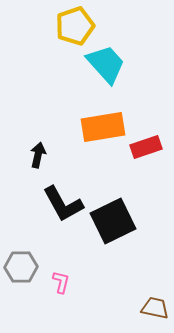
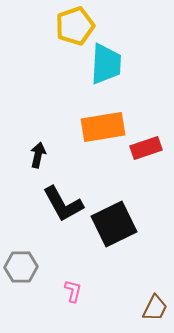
cyan trapezoid: rotated 45 degrees clockwise
red rectangle: moved 1 px down
black square: moved 1 px right, 3 px down
pink L-shape: moved 12 px right, 9 px down
brown trapezoid: rotated 104 degrees clockwise
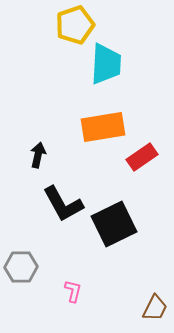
yellow pentagon: moved 1 px up
red rectangle: moved 4 px left, 9 px down; rotated 16 degrees counterclockwise
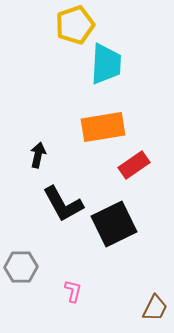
red rectangle: moved 8 px left, 8 px down
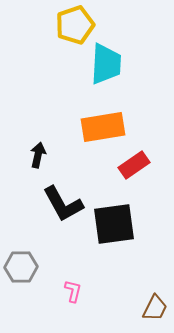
black square: rotated 18 degrees clockwise
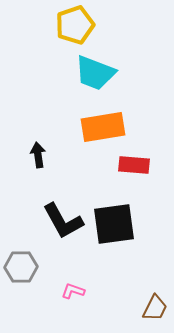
cyan trapezoid: moved 11 px left, 9 px down; rotated 108 degrees clockwise
black arrow: rotated 20 degrees counterclockwise
red rectangle: rotated 40 degrees clockwise
black L-shape: moved 17 px down
pink L-shape: rotated 85 degrees counterclockwise
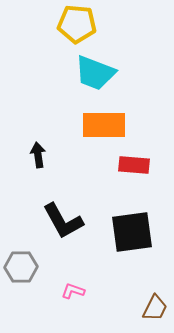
yellow pentagon: moved 2 px right, 1 px up; rotated 24 degrees clockwise
orange rectangle: moved 1 px right, 2 px up; rotated 9 degrees clockwise
black square: moved 18 px right, 8 px down
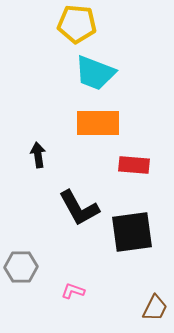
orange rectangle: moved 6 px left, 2 px up
black L-shape: moved 16 px right, 13 px up
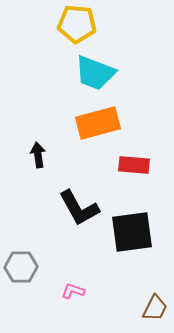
orange rectangle: rotated 15 degrees counterclockwise
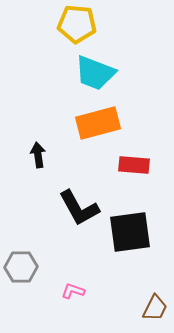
black square: moved 2 px left
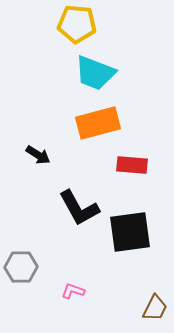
black arrow: rotated 130 degrees clockwise
red rectangle: moved 2 px left
